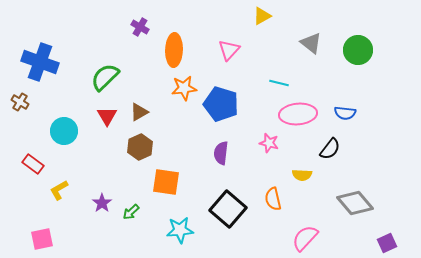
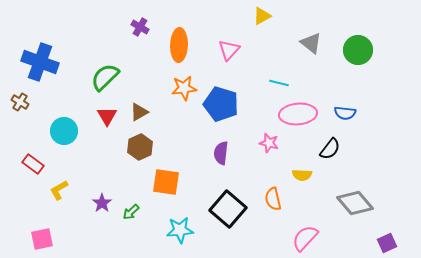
orange ellipse: moved 5 px right, 5 px up
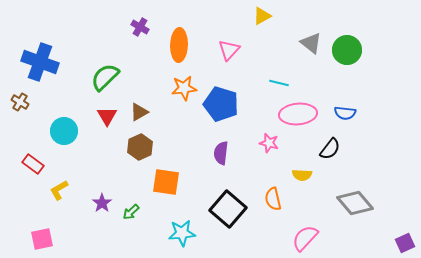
green circle: moved 11 px left
cyan star: moved 2 px right, 3 px down
purple square: moved 18 px right
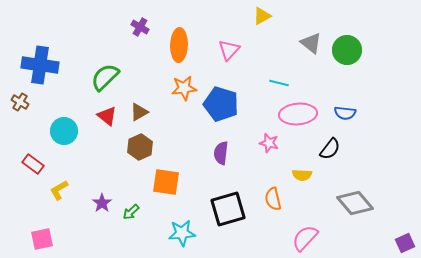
blue cross: moved 3 px down; rotated 12 degrees counterclockwise
red triangle: rotated 20 degrees counterclockwise
black square: rotated 33 degrees clockwise
